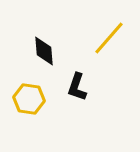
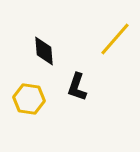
yellow line: moved 6 px right, 1 px down
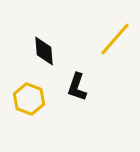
yellow hexagon: rotated 12 degrees clockwise
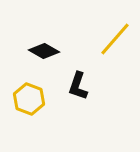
black diamond: rotated 56 degrees counterclockwise
black L-shape: moved 1 px right, 1 px up
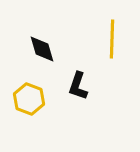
yellow line: moved 3 px left; rotated 39 degrees counterclockwise
black diamond: moved 2 px left, 2 px up; rotated 44 degrees clockwise
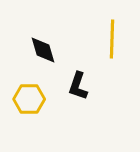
black diamond: moved 1 px right, 1 px down
yellow hexagon: rotated 20 degrees counterclockwise
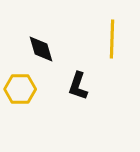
black diamond: moved 2 px left, 1 px up
yellow hexagon: moved 9 px left, 10 px up
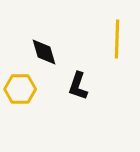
yellow line: moved 5 px right
black diamond: moved 3 px right, 3 px down
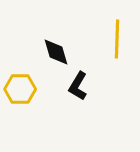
black diamond: moved 12 px right
black L-shape: rotated 12 degrees clockwise
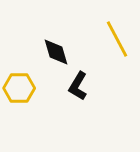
yellow line: rotated 30 degrees counterclockwise
yellow hexagon: moved 1 px left, 1 px up
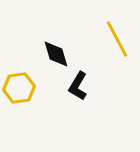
black diamond: moved 2 px down
yellow hexagon: rotated 8 degrees counterclockwise
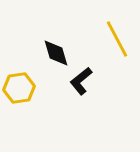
black diamond: moved 1 px up
black L-shape: moved 3 px right, 5 px up; rotated 20 degrees clockwise
